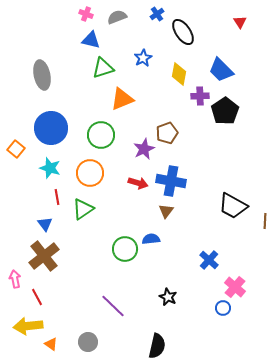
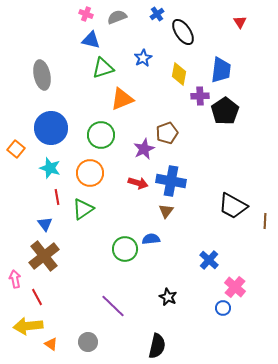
blue trapezoid at (221, 70): rotated 128 degrees counterclockwise
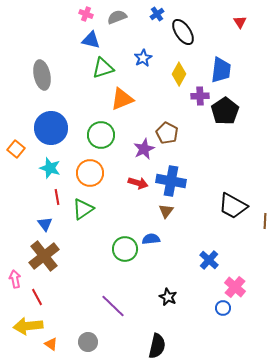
yellow diamond at (179, 74): rotated 20 degrees clockwise
brown pentagon at (167, 133): rotated 25 degrees counterclockwise
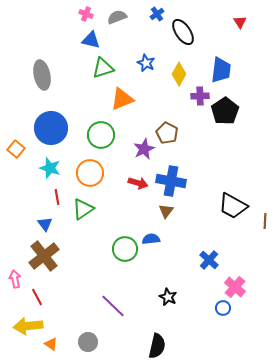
blue star at (143, 58): moved 3 px right, 5 px down; rotated 18 degrees counterclockwise
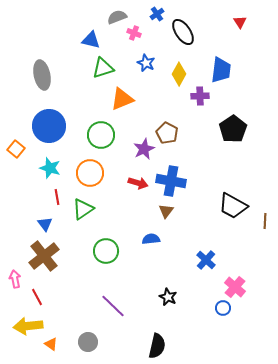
pink cross at (86, 14): moved 48 px right, 19 px down
black pentagon at (225, 111): moved 8 px right, 18 px down
blue circle at (51, 128): moved 2 px left, 2 px up
green circle at (125, 249): moved 19 px left, 2 px down
blue cross at (209, 260): moved 3 px left
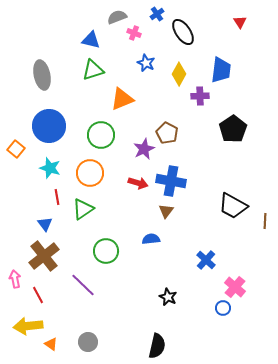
green triangle at (103, 68): moved 10 px left, 2 px down
red line at (37, 297): moved 1 px right, 2 px up
purple line at (113, 306): moved 30 px left, 21 px up
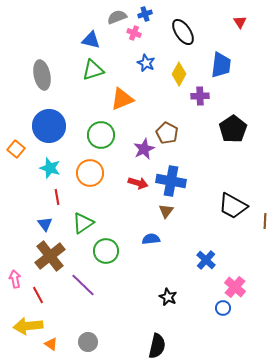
blue cross at (157, 14): moved 12 px left; rotated 16 degrees clockwise
blue trapezoid at (221, 70): moved 5 px up
green triangle at (83, 209): moved 14 px down
brown cross at (44, 256): moved 6 px right
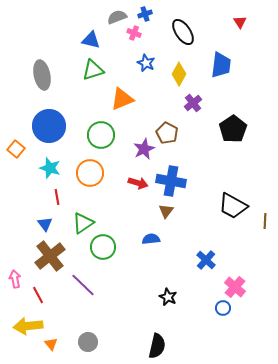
purple cross at (200, 96): moved 7 px left, 7 px down; rotated 36 degrees counterclockwise
green circle at (106, 251): moved 3 px left, 4 px up
orange triangle at (51, 344): rotated 16 degrees clockwise
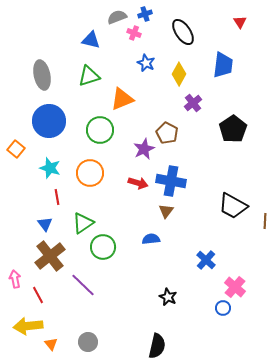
blue trapezoid at (221, 65): moved 2 px right
green triangle at (93, 70): moved 4 px left, 6 px down
blue circle at (49, 126): moved 5 px up
green circle at (101, 135): moved 1 px left, 5 px up
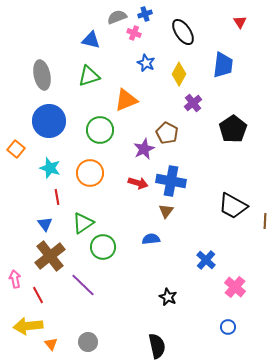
orange triangle at (122, 99): moved 4 px right, 1 px down
blue circle at (223, 308): moved 5 px right, 19 px down
black semicircle at (157, 346): rotated 25 degrees counterclockwise
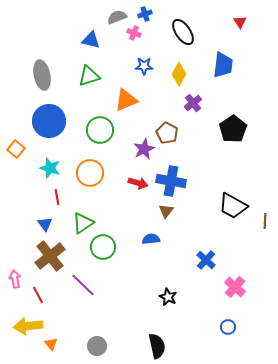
blue star at (146, 63): moved 2 px left, 3 px down; rotated 24 degrees counterclockwise
gray circle at (88, 342): moved 9 px right, 4 px down
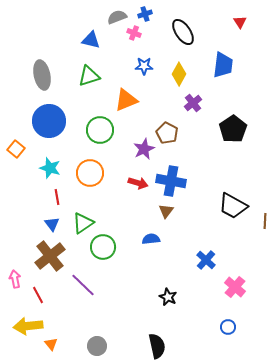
blue triangle at (45, 224): moved 7 px right
